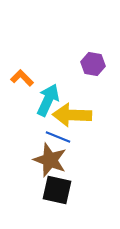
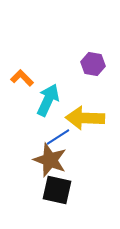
yellow arrow: moved 13 px right, 3 px down
blue line: rotated 55 degrees counterclockwise
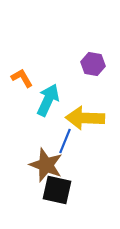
orange L-shape: rotated 15 degrees clockwise
blue line: moved 7 px right, 4 px down; rotated 35 degrees counterclockwise
brown star: moved 4 px left, 5 px down
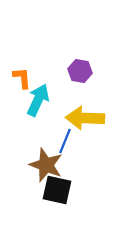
purple hexagon: moved 13 px left, 7 px down
orange L-shape: rotated 25 degrees clockwise
cyan arrow: moved 10 px left
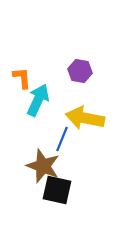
yellow arrow: rotated 9 degrees clockwise
blue line: moved 3 px left, 2 px up
brown star: moved 3 px left, 1 px down
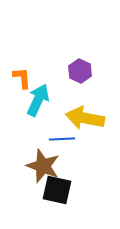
purple hexagon: rotated 15 degrees clockwise
blue line: rotated 65 degrees clockwise
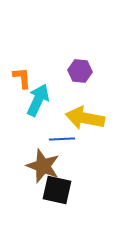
purple hexagon: rotated 20 degrees counterclockwise
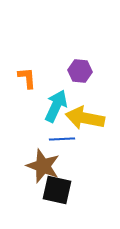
orange L-shape: moved 5 px right
cyan arrow: moved 18 px right, 6 px down
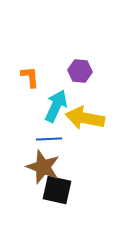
orange L-shape: moved 3 px right, 1 px up
blue line: moved 13 px left
brown star: moved 1 px down
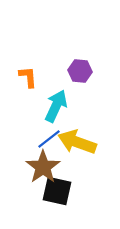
orange L-shape: moved 2 px left
yellow arrow: moved 8 px left, 24 px down; rotated 9 degrees clockwise
blue line: rotated 35 degrees counterclockwise
brown star: rotated 16 degrees clockwise
black square: moved 1 px down
